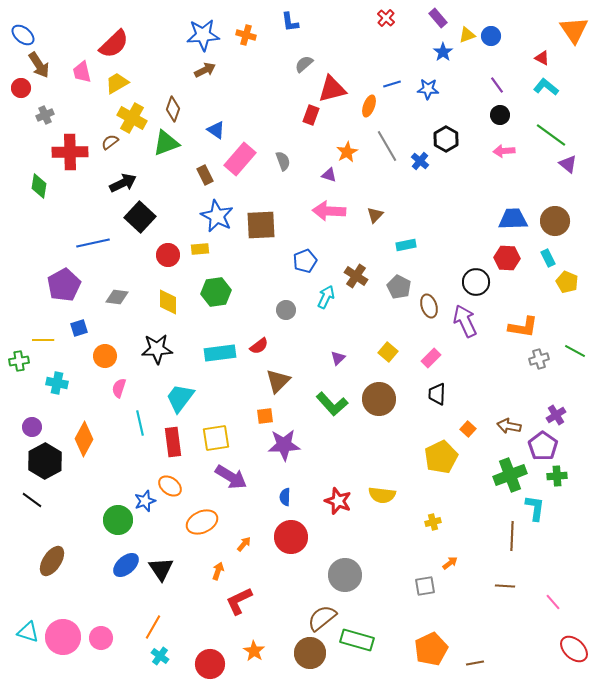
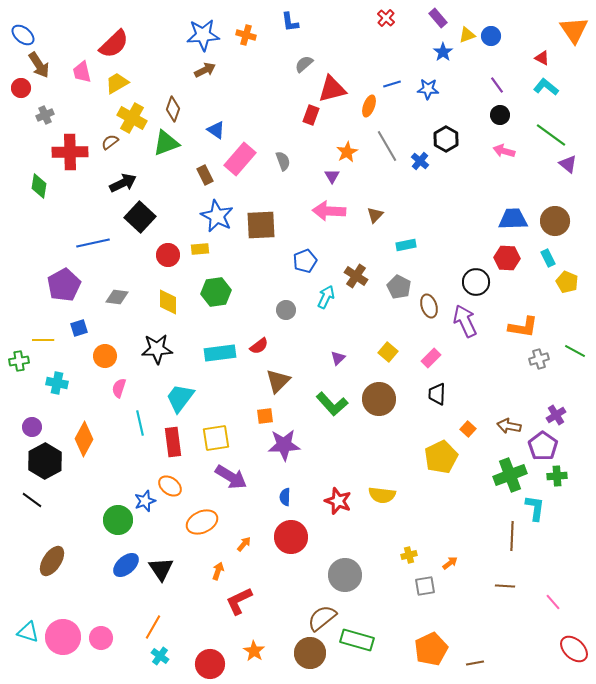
pink arrow at (504, 151): rotated 20 degrees clockwise
purple triangle at (329, 175): moved 3 px right, 1 px down; rotated 42 degrees clockwise
yellow cross at (433, 522): moved 24 px left, 33 px down
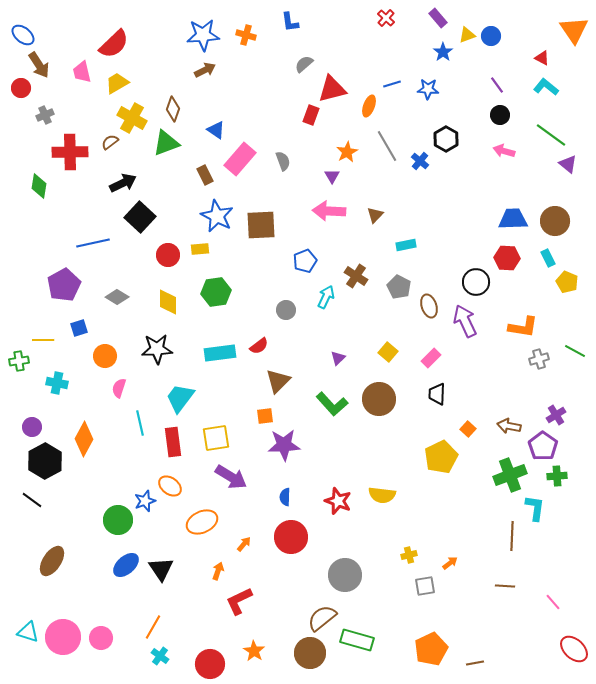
gray diamond at (117, 297): rotated 25 degrees clockwise
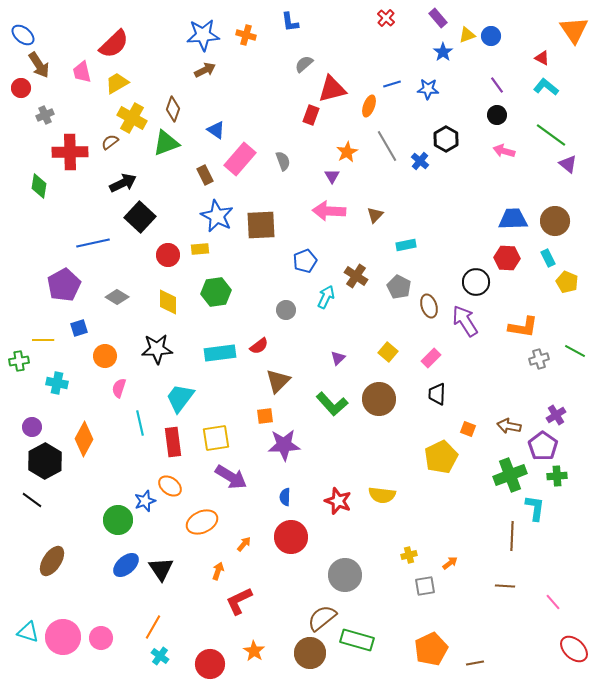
black circle at (500, 115): moved 3 px left
purple arrow at (465, 321): rotated 8 degrees counterclockwise
orange square at (468, 429): rotated 21 degrees counterclockwise
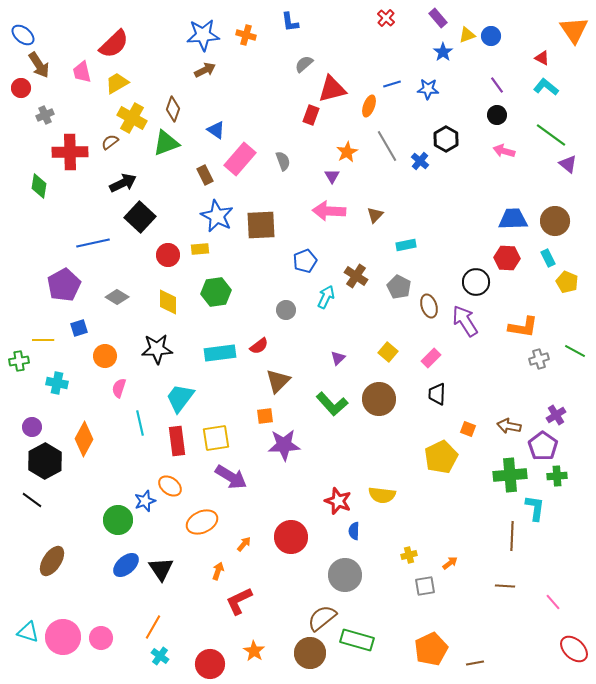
red rectangle at (173, 442): moved 4 px right, 1 px up
green cross at (510, 475): rotated 16 degrees clockwise
blue semicircle at (285, 497): moved 69 px right, 34 px down
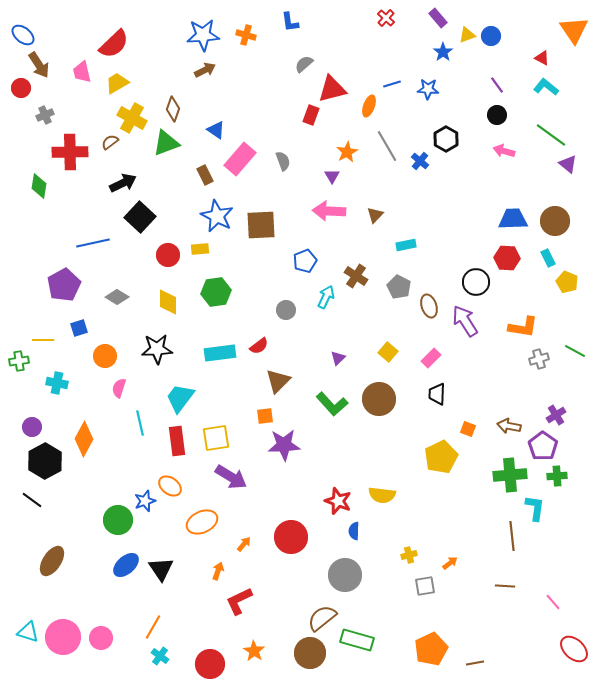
brown line at (512, 536): rotated 8 degrees counterclockwise
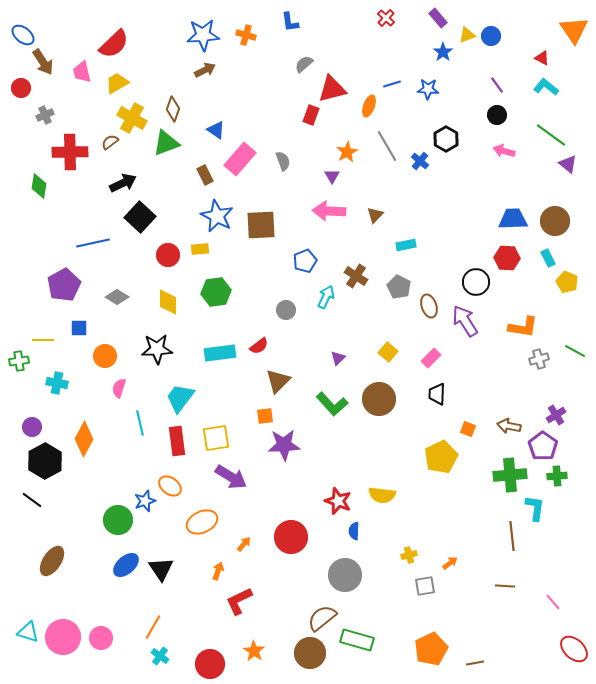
brown arrow at (39, 65): moved 4 px right, 3 px up
blue square at (79, 328): rotated 18 degrees clockwise
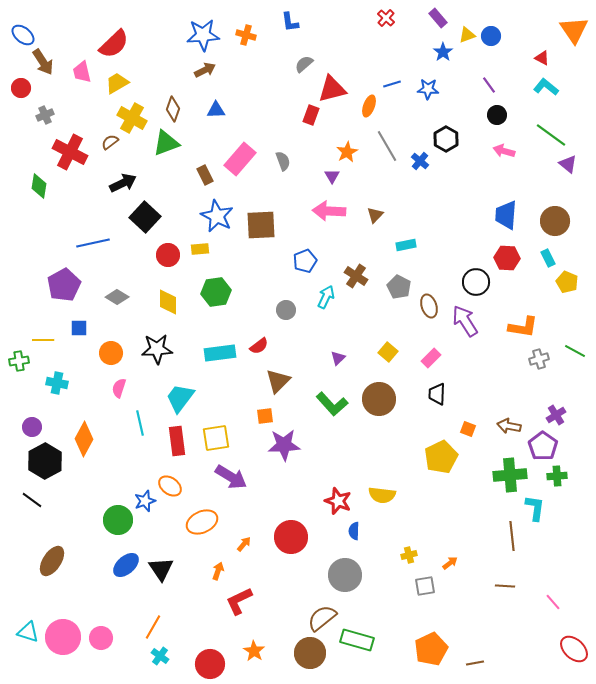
purple line at (497, 85): moved 8 px left
blue triangle at (216, 130): moved 20 px up; rotated 36 degrees counterclockwise
red cross at (70, 152): rotated 28 degrees clockwise
black square at (140, 217): moved 5 px right
blue trapezoid at (513, 219): moved 7 px left, 4 px up; rotated 84 degrees counterclockwise
orange circle at (105, 356): moved 6 px right, 3 px up
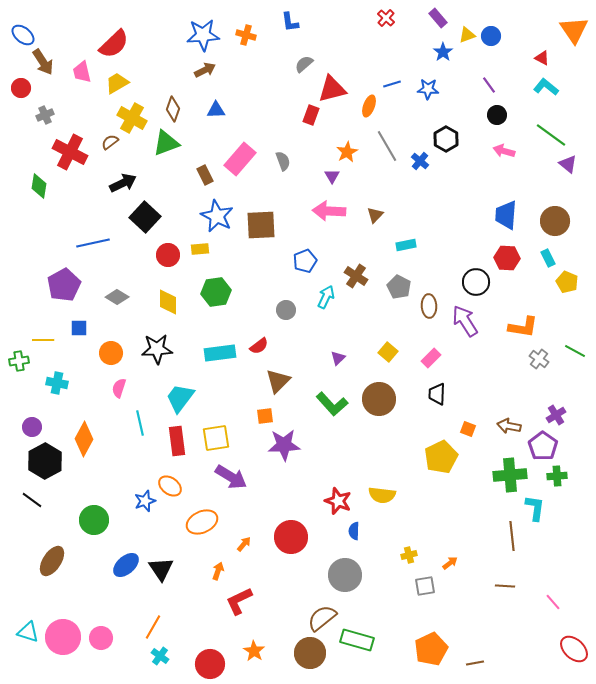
brown ellipse at (429, 306): rotated 15 degrees clockwise
gray cross at (539, 359): rotated 36 degrees counterclockwise
green circle at (118, 520): moved 24 px left
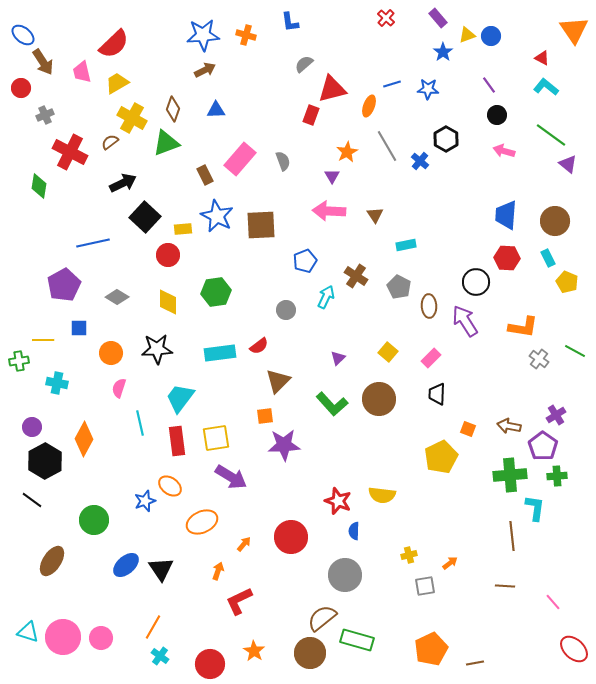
brown triangle at (375, 215): rotated 18 degrees counterclockwise
yellow rectangle at (200, 249): moved 17 px left, 20 px up
